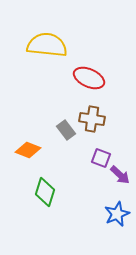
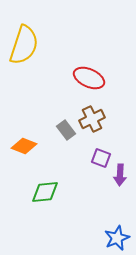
yellow semicircle: moved 23 px left; rotated 102 degrees clockwise
brown cross: rotated 35 degrees counterclockwise
orange diamond: moved 4 px left, 4 px up
purple arrow: rotated 50 degrees clockwise
green diamond: rotated 68 degrees clockwise
blue star: moved 24 px down
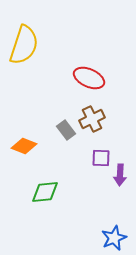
purple square: rotated 18 degrees counterclockwise
blue star: moved 3 px left
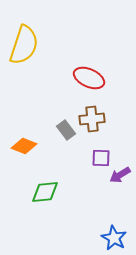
brown cross: rotated 20 degrees clockwise
purple arrow: rotated 55 degrees clockwise
blue star: rotated 20 degrees counterclockwise
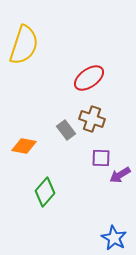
red ellipse: rotated 60 degrees counterclockwise
brown cross: rotated 25 degrees clockwise
orange diamond: rotated 10 degrees counterclockwise
green diamond: rotated 44 degrees counterclockwise
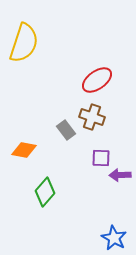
yellow semicircle: moved 2 px up
red ellipse: moved 8 px right, 2 px down
brown cross: moved 2 px up
orange diamond: moved 4 px down
purple arrow: rotated 30 degrees clockwise
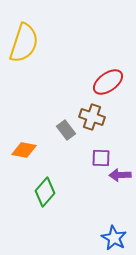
red ellipse: moved 11 px right, 2 px down
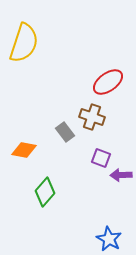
gray rectangle: moved 1 px left, 2 px down
purple square: rotated 18 degrees clockwise
purple arrow: moved 1 px right
blue star: moved 5 px left, 1 px down
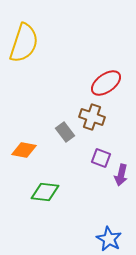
red ellipse: moved 2 px left, 1 px down
purple arrow: rotated 75 degrees counterclockwise
green diamond: rotated 56 degrees clockwise
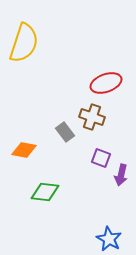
red ellipse: rotated 16 degrees clockwise
